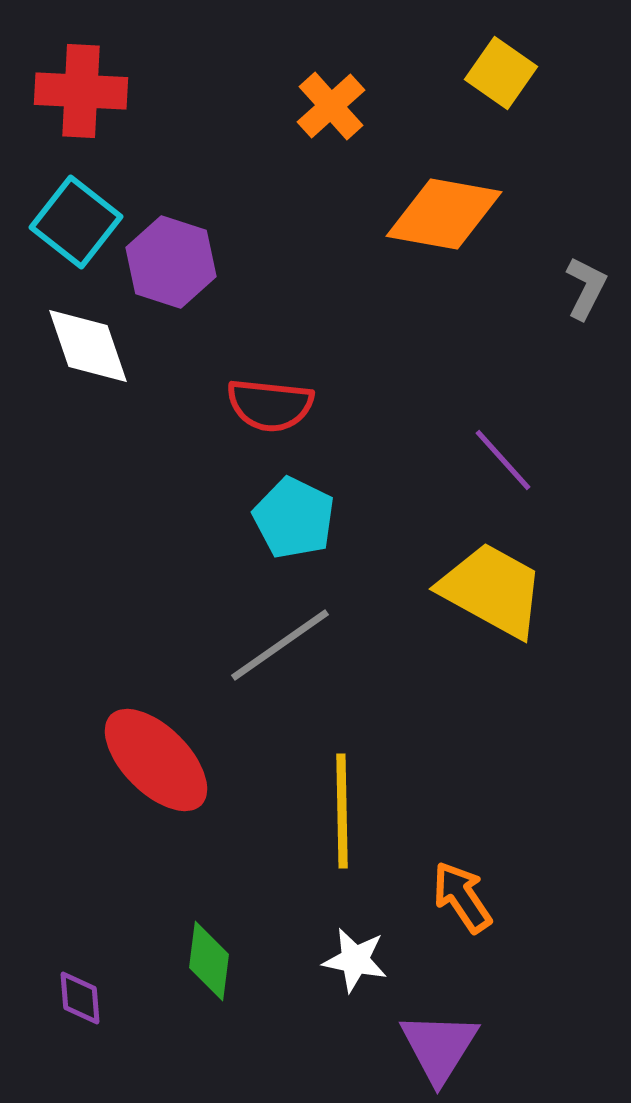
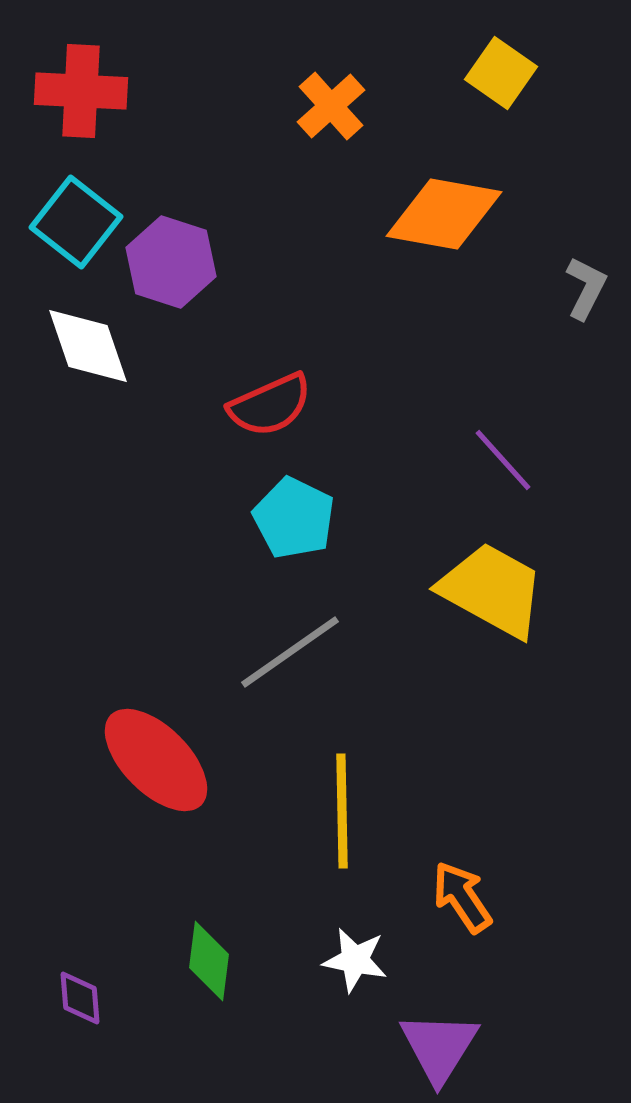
red semicircle: rotated 30 degrees counterclockwise
gray line: moved 10 px right, 7 px down
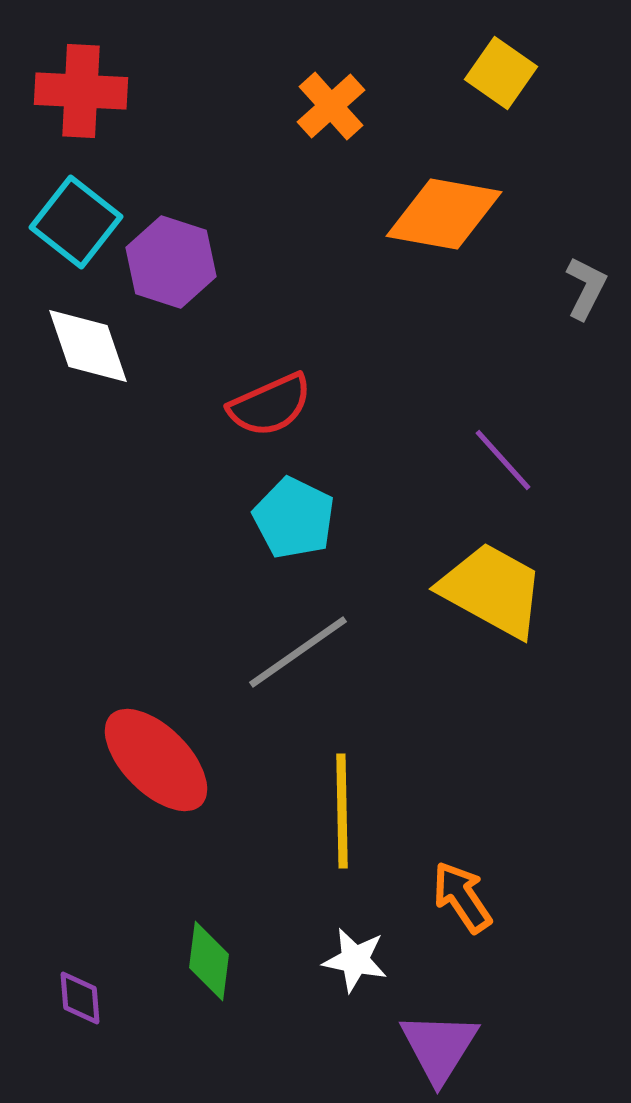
gray line: moved 8 px right
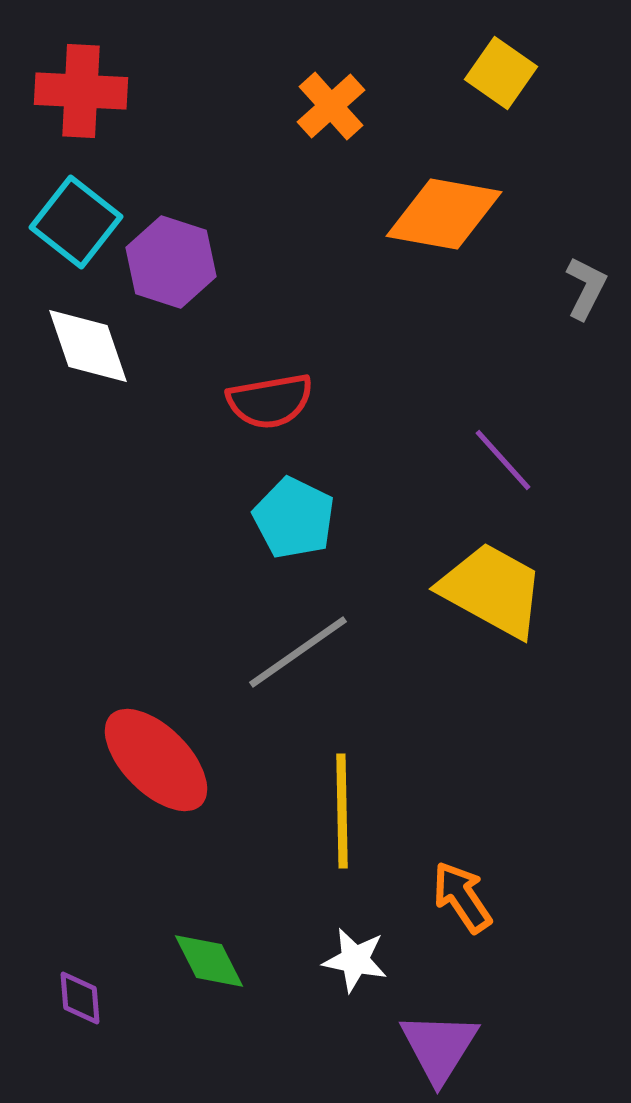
red semicircle: moved 4 px up; rotated 14 degrees clockwise
green diamond: rotated 34 degrees counterclockwise
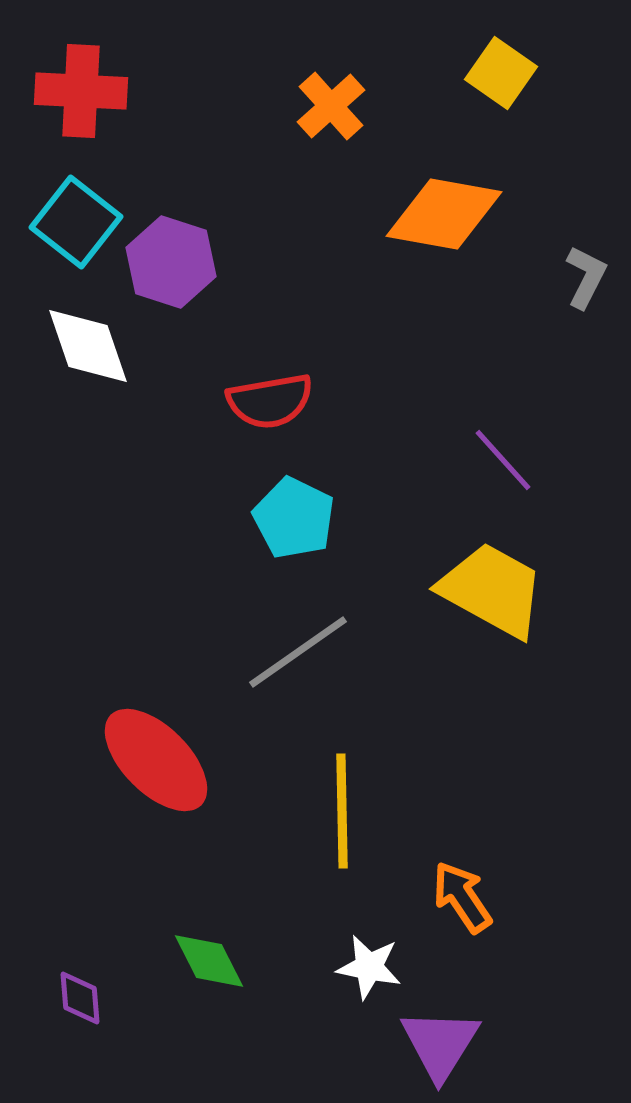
gray L-shape: moved 11 px up
white star: moved 14 px right, 7 px down
purple triangle: moved 1 px right, 3 px up
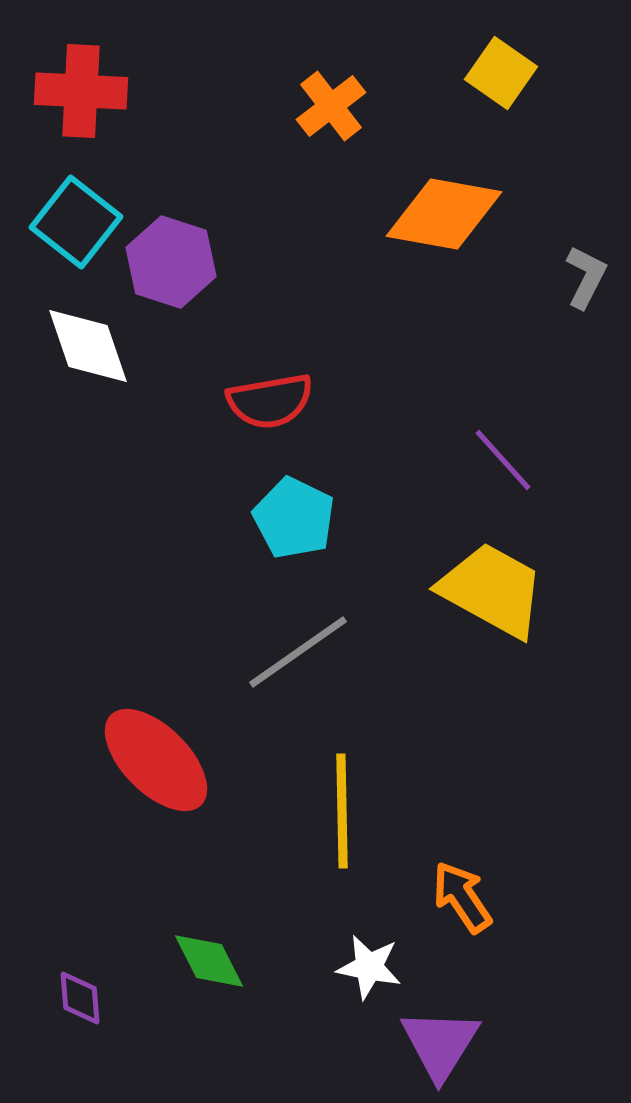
orange cross: rotated 4 degrees clockwise
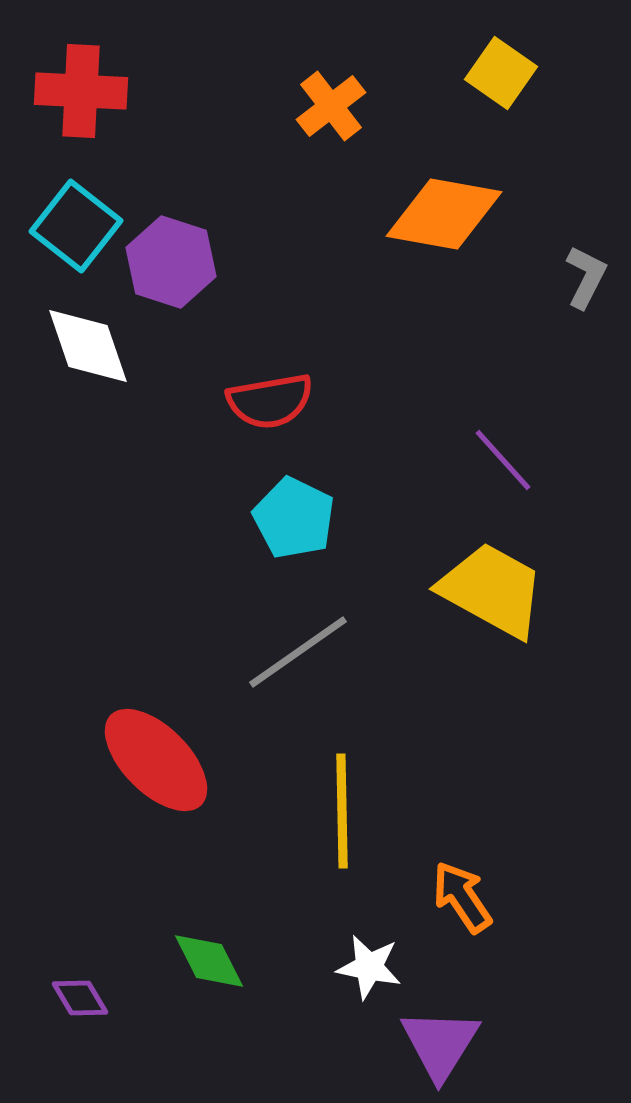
cyan square: moved 4 px down
purple diamond: rotated 26 degrees counterclockwise
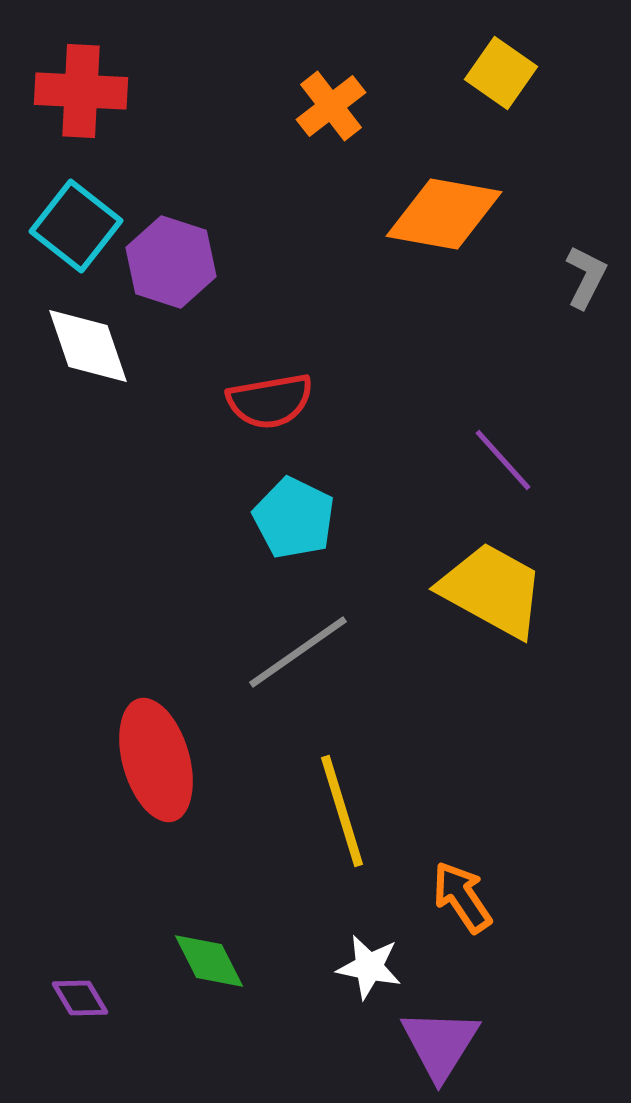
red ellipse: rotated 29 degrees clockwise
yellow line: rotated 16 degrees counterclockwise
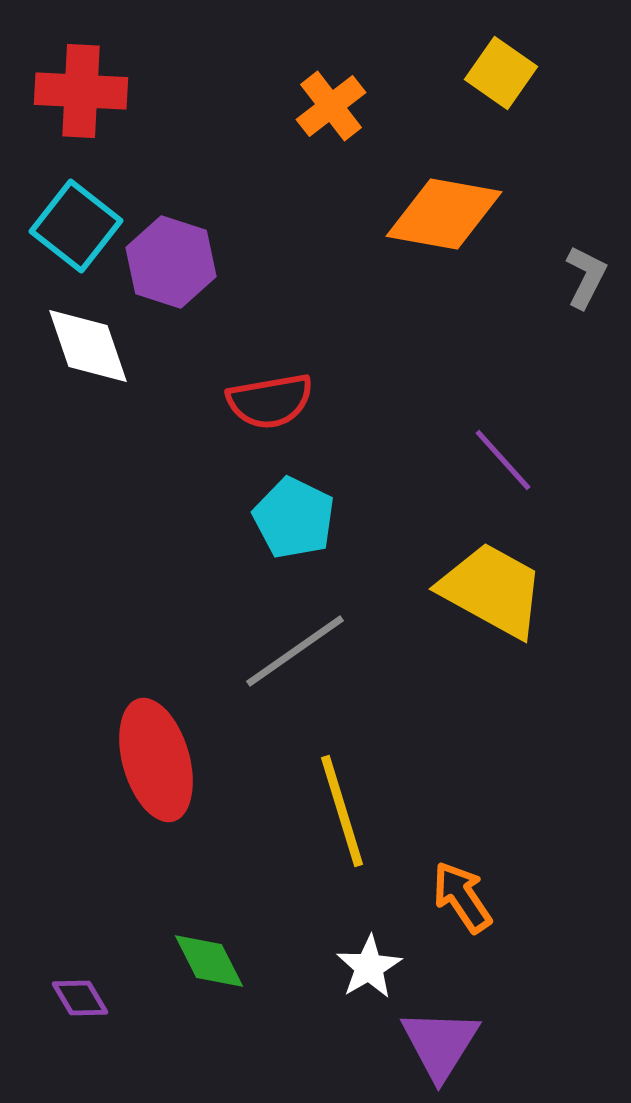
gray line: moved 3 px left, 1 px up
white star: rotated 30 degrees clockwise
